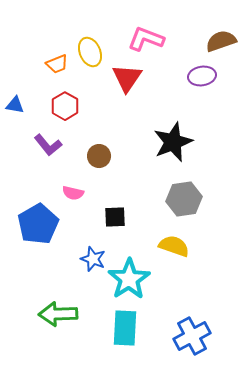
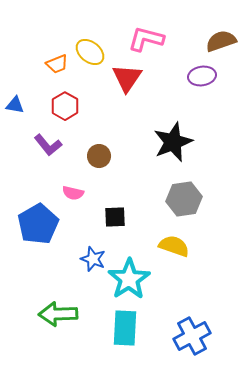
pink L-shape: rotated 6 degrees counterclockwise
yellow ellipse: rotated 28 degrees counterclockwise
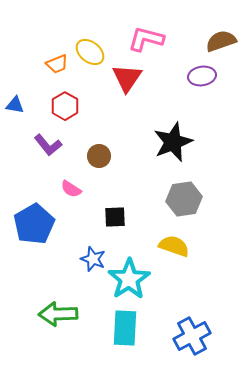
pink semicircle: moved 2 px left, 4 px up; rotated 20 degrees clockwise
blue pentagon: moved 4 px left
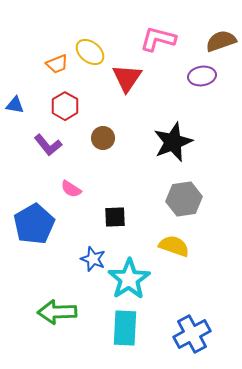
pink L-shape: moved 12 px right
brown circle: moved 4 px right, 18 px up
green arrow: moved 1 px left, 2 px up
blue cross: moved 2 px up
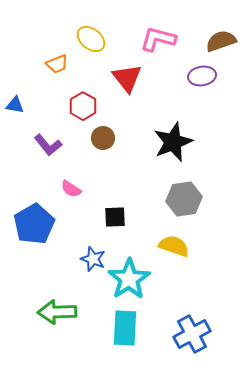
yellow ellipse: moved 1 px right, 13 px up
red triangle: rotated 12 degrees counterclockwise
red hexagon: moved 18 px right
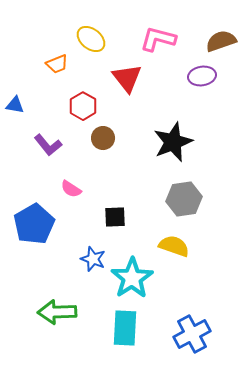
cyan star: moved 3 px right, 1 px up
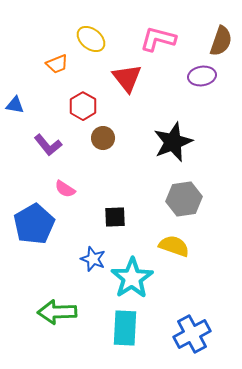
brown semicircle: rotated 128 degrees clockwise
pink semicircle: moved 6 px left
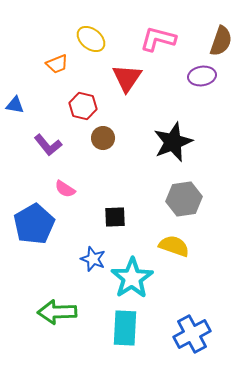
red triangle: rotated 12 degrees clockwise
red hexagon: rotated 16 degrees counterclockwise
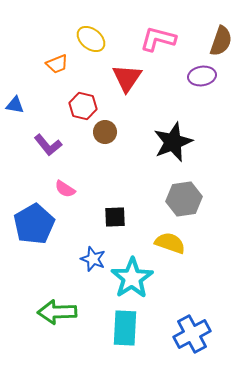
brown circle: moved 2 px right, 6 px up
yellow semicircle: moved 4 px left, 3 px up
